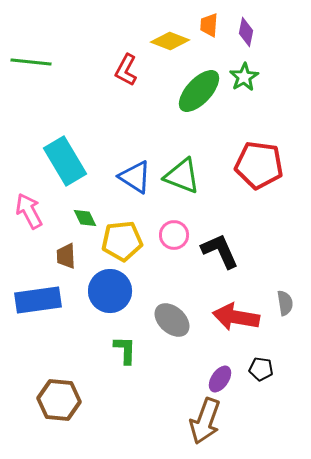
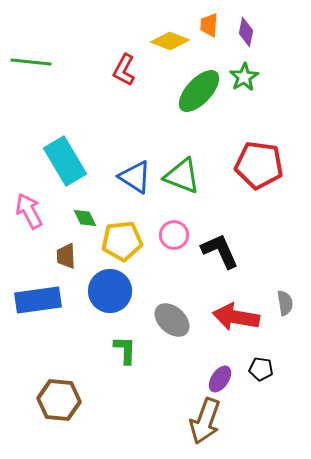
red L-shape: moved 2 px left
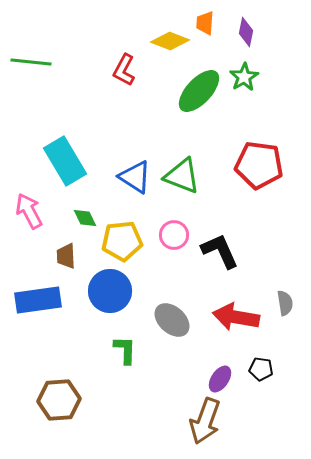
orange trapezoid: moved 4 px left, 2 px up
brown hexagon: rotated 9 degrees counterclockwise
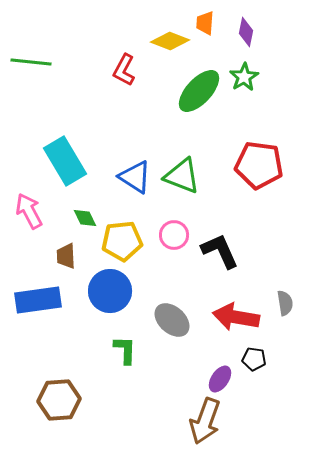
black pentagon: moved 7 px left, 10 px up
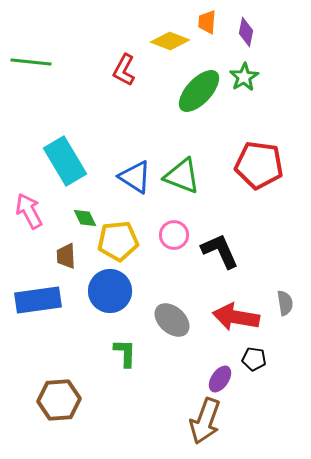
orange trapezoid: moved 2 px right, 1 px up
yellow pentagon: moved 4 px left
green L-shape: moved 3 px down
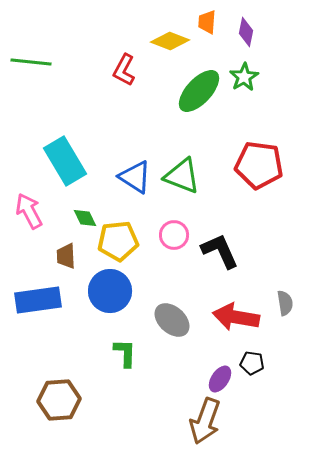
black pentagon: moved 2 px left, 4 px down
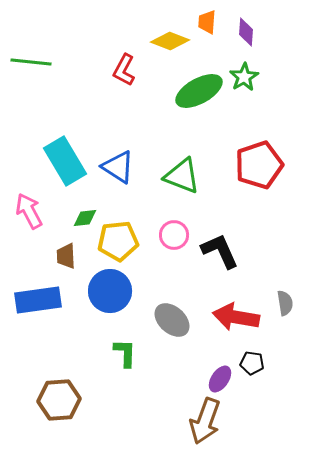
purple diamond: rotated 8 degrees counterclockwise
green ellipse: rotated 18 degrees clockwise
red pentagon: rotated 27 degrees counterclockwise
blue triangle: moved 17 px left, 10 px up
green diamond: rotated 70 degrees counterclockwise
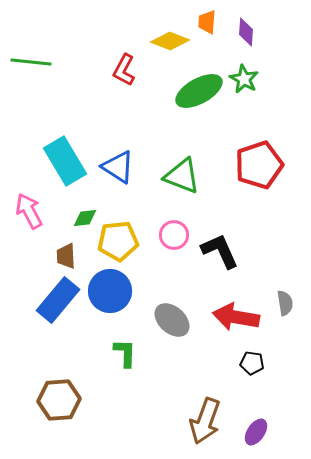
green star: moved 2 px down; rotated 12 degrees counterclockwise
blue rectangle: moved 20 px right; rotated 42 degrees counterclockwise
purple ellipse: moved 36 px right, 53 px down
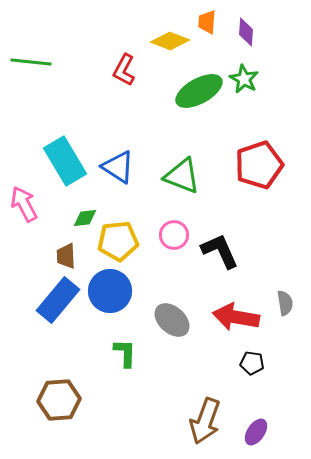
pink arrow: moved 5 px left, 7 px up
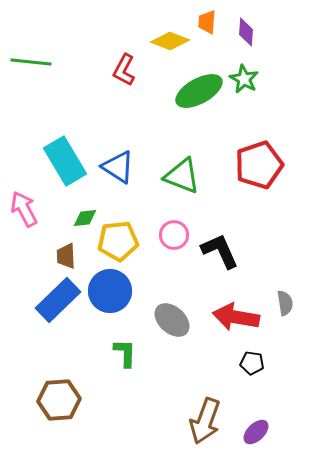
pink arrow: moved 5 px down
blue rectangle: rotated 6 degrees clockwise
purple ellipse: rotated 12 degrees clockwise
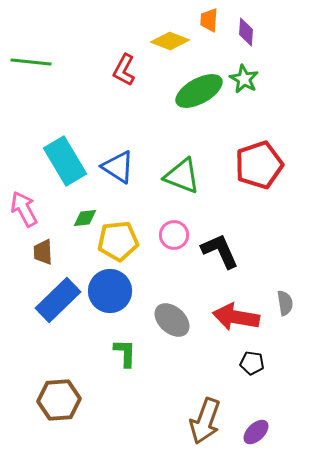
orange trapezoid: moved 2 px right, 2 px up
brown trapezoid: moved 23 px left, 4 px up
